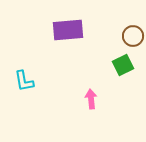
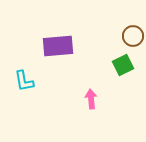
purple rectangle: moved 10 px left, 16 px down
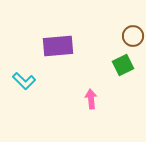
cyan L-shape: rotated 35 degrees counterclockwise
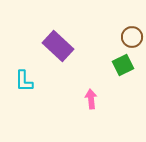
brown circle: moved 1 px left, 1 px down
purple rectangle: rotated 48 degrees clockwise
cyan L-shape: rotated 45 degrees clockwise
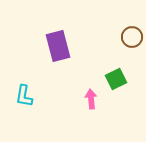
purple rectangle: rotated 32 degrees clockwise
green square: moved 7 px left, 14 px down
cyan L-shape: moved 15 px down; rotated 10 degrees clockwise
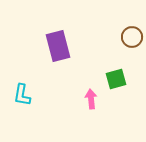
green square: rotated 10 degrees clockwise
cyan L-shape: moved 2 px left, 1 px up
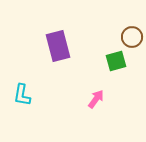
green square: moved 18 px up
pink arrow: moved 5 px right; rotated 42 degrees clockwise
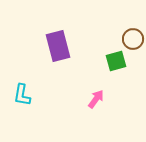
brown circle: moved 1 px right, 2 px down
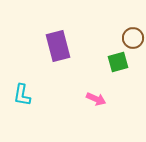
brown circle: moved 1 px up
green square: moved 2 px right, 1 px down
pink arrow: rotated 78 degrees clockwise
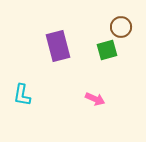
brown circle: moved 12 px left, 11 px up
green square: moved 11 px left, 12 px up
pink arrow: moved 1 px left
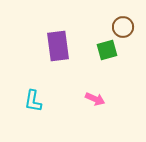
brown circle: moved 2 px right
purple rectangle: rotated 8 degrees clockwise
cyan L-shape: moved 11 px right, 6 px down
